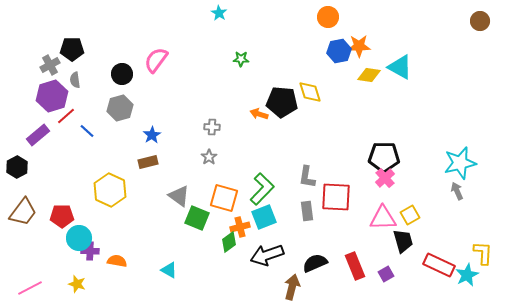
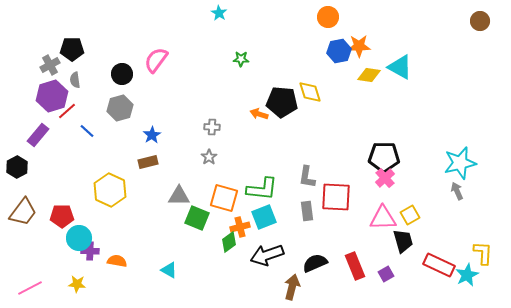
red line at (66, 116): moved 1 px right, 5 px up
purple rectangle at (38, 135): rotated 10 degrees counterclockwise
green L-shape at (262, 189): rotated 52 degrees clockwise
gray triangle at (179, 196): rotated 35 degrees counterclockwise
yellow star at (77, 284): rotated 12 degrees counterclockwise
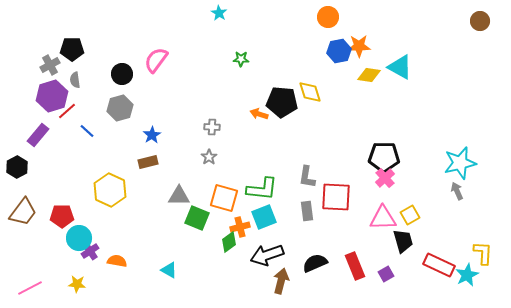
purple cross at (90, 251): rotated 36 degrees counterclockwise
brown arrow at (292, 287): moved 11 px left, 6 px up
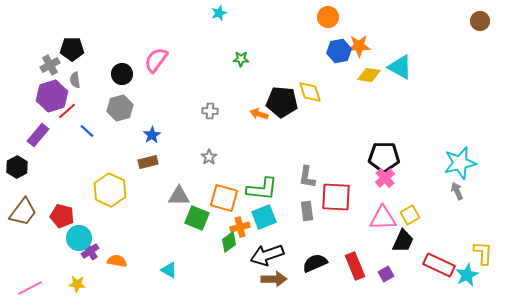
cyan star at (219, 13): rotated 21 degrees clockwise
gray cross at (212, 127): moved 2 px left, 16 px up
red pentagon at (62, 216): rotated 15 degrees clockwise
black trapezoid at (403, 241): rotated 40 degrees clockwise
brown arrow at (281, 281): moved 7 px left, 2 px up; rotated 75 degrees clockwise
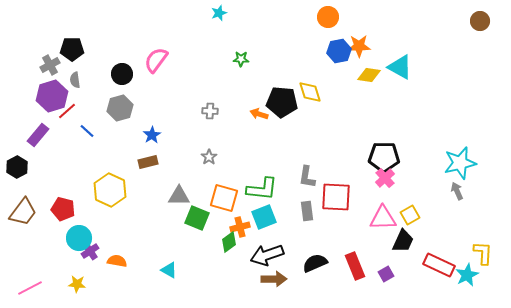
red pentagon at (62, 216): moved 1 px right, 7 px up
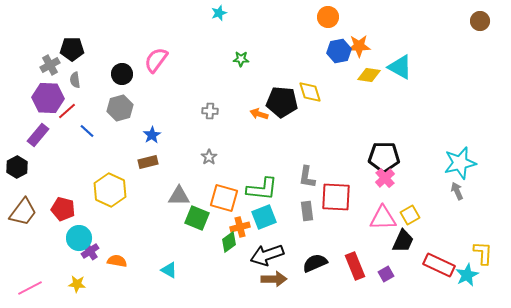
purple hexagon at (52, 96): moved 4 px left, 2 px down; rotated 20 degrees clockwise
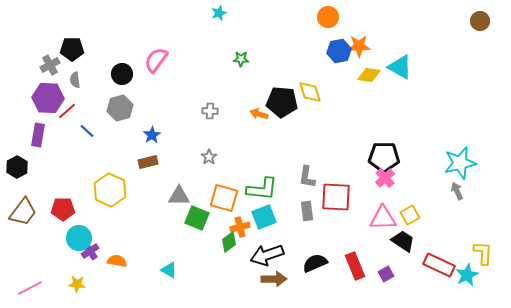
purple rectangle at (38, 135): rotated 30 degrees counterclockwise
red pentagon at (63, 209): rotated 15 degrees counterclockwise
black trapezoid at (403, 241): rotated 80 degrees counterclockwise
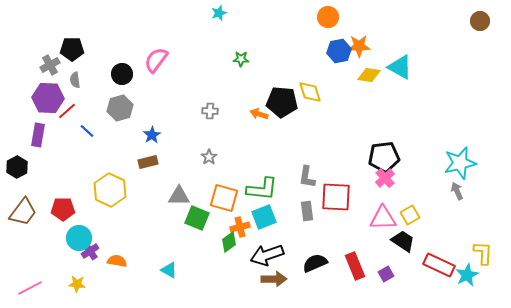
black pentagon at (384, 157): rotated 8 degrees counterclockwise
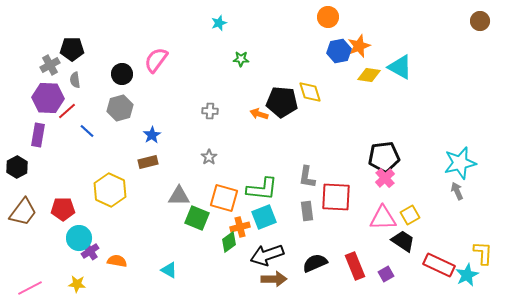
cyan star at (219, 13): moved 10 px down
orange star at (359, 46): rotated 20 degrees counterclockwise
